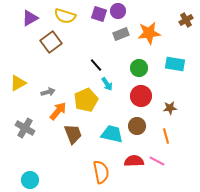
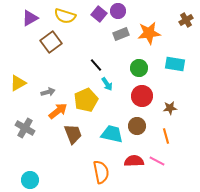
purple square: rotated 21 degrees clockwise
red circle: moved 1 px right
orange arrow: rotated 12 degrees clockwise
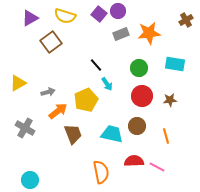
brown star: moved 8 px up
pink line: moved 6 px down
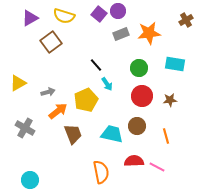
yellow semicircle: moved 1 px left
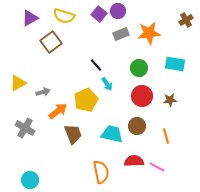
gray arrow: moved 5 px left
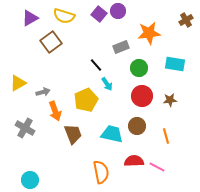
gray rectangle: moved 13 px down
orange arrow: moved 3 px left; rotated 108 degrees clockwise
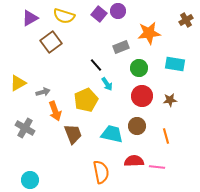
pink line: rotated 21 degrees counterclockwise
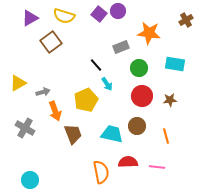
orange star: rotated 15 degrees clockwise
red semicircle: moved 6 px left, 1 px down
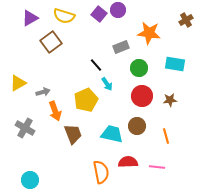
purple circle: moved 1 px up
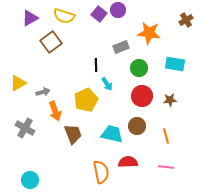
black line: rotated 40 degrees clockwise
pink line: moved 9 px right
